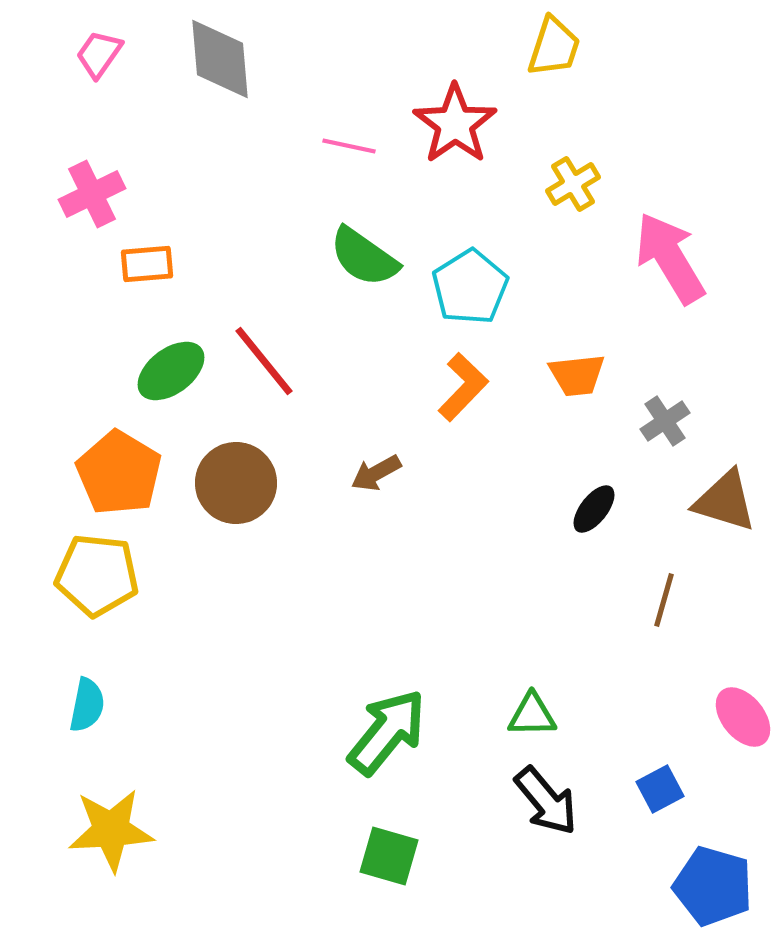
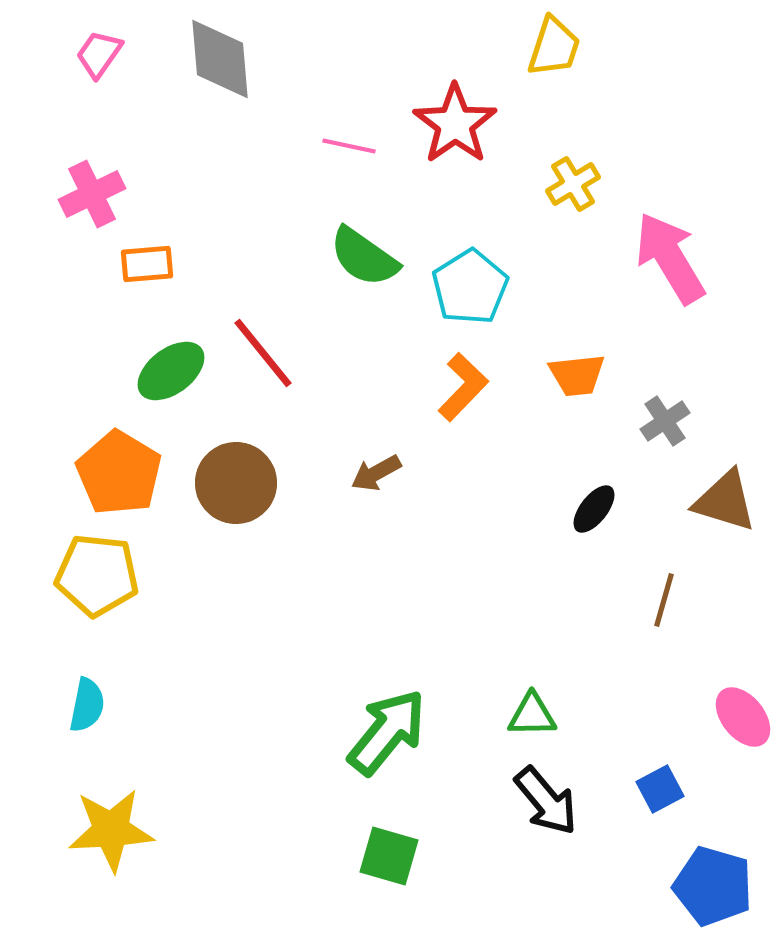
red line: moved 1 px left, 8 px up
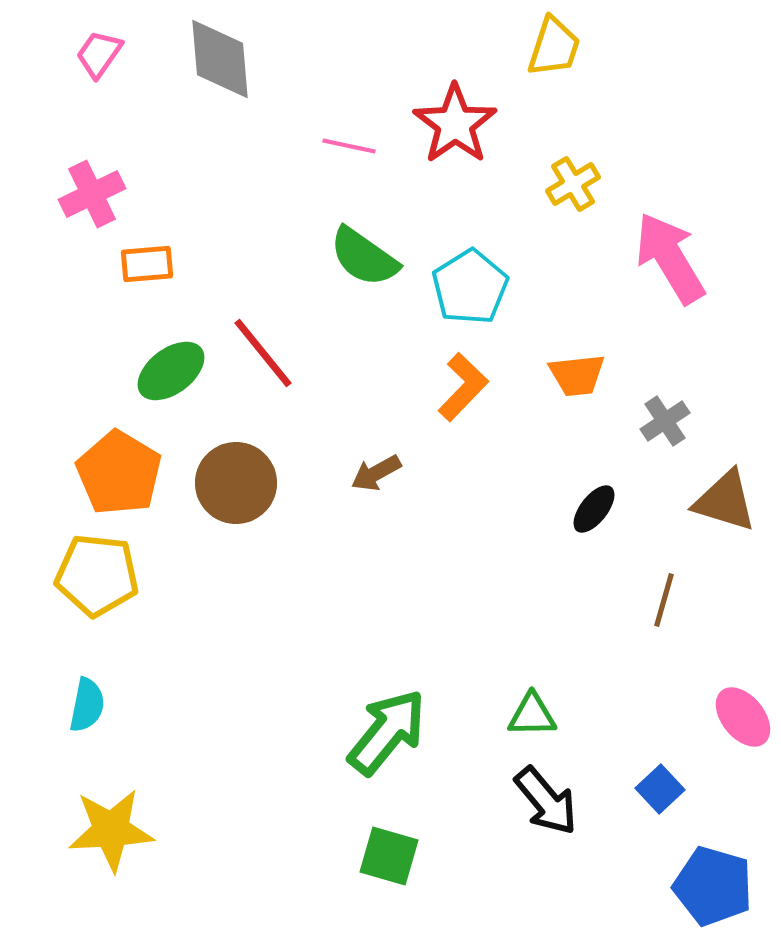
blue square: rotated 15 degrees counterclockwise
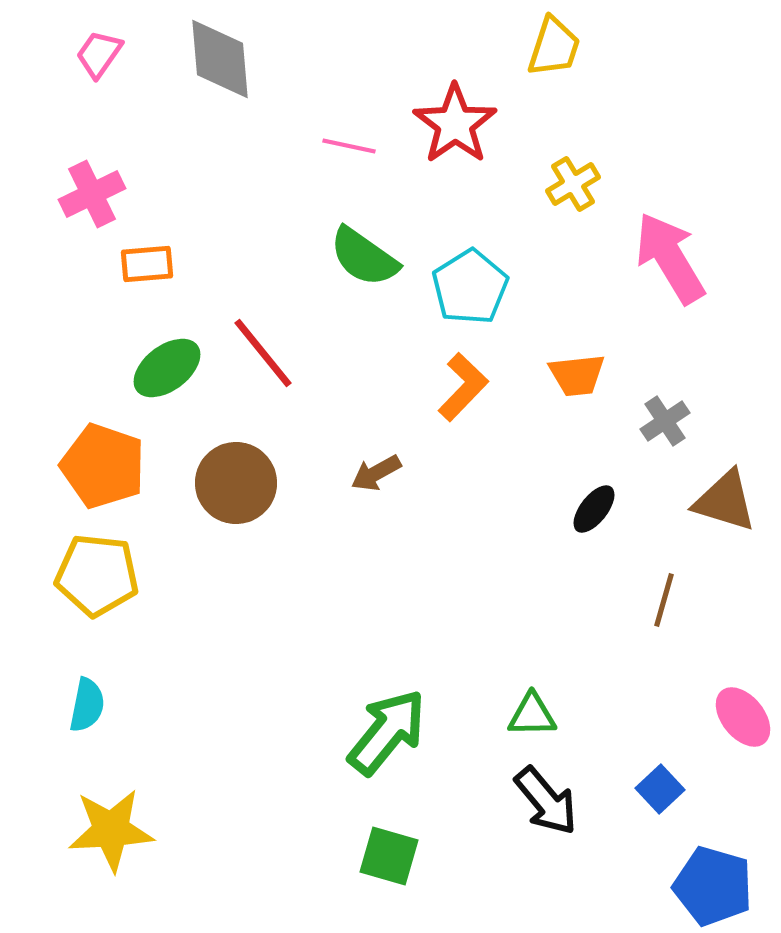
green ellipse: moved 4 px left, 3 px up
orange pentagon: moved 16 px left, 7 px up; rotated 12 degrees counterclockwise
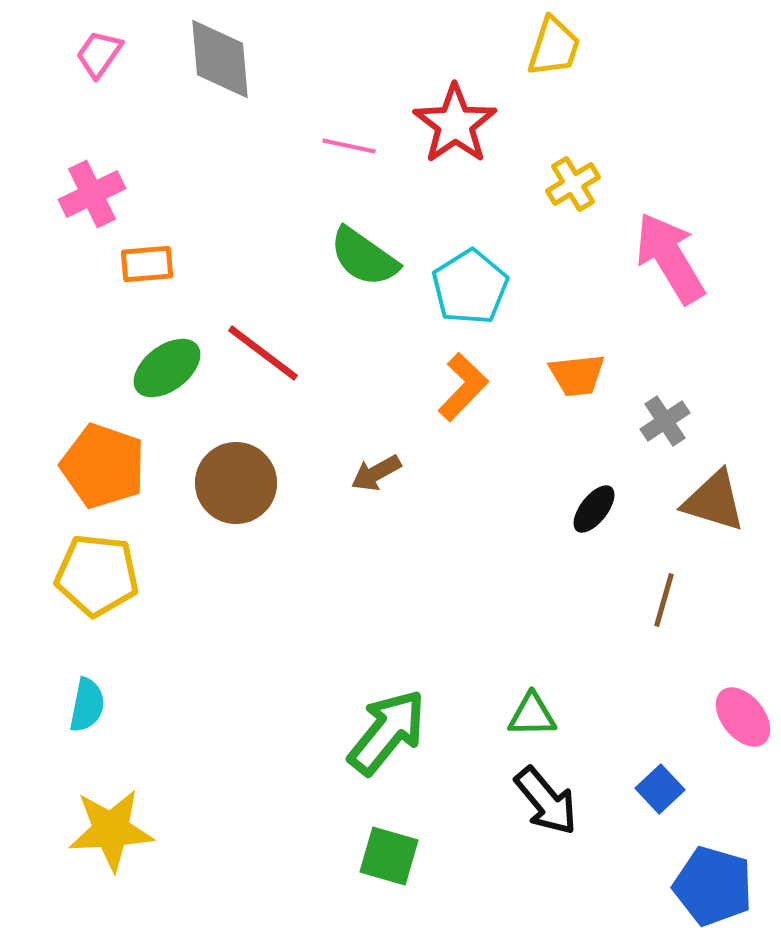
red line: rotated 14 degrees counterclockwise
brown triangle: moved 11 px left
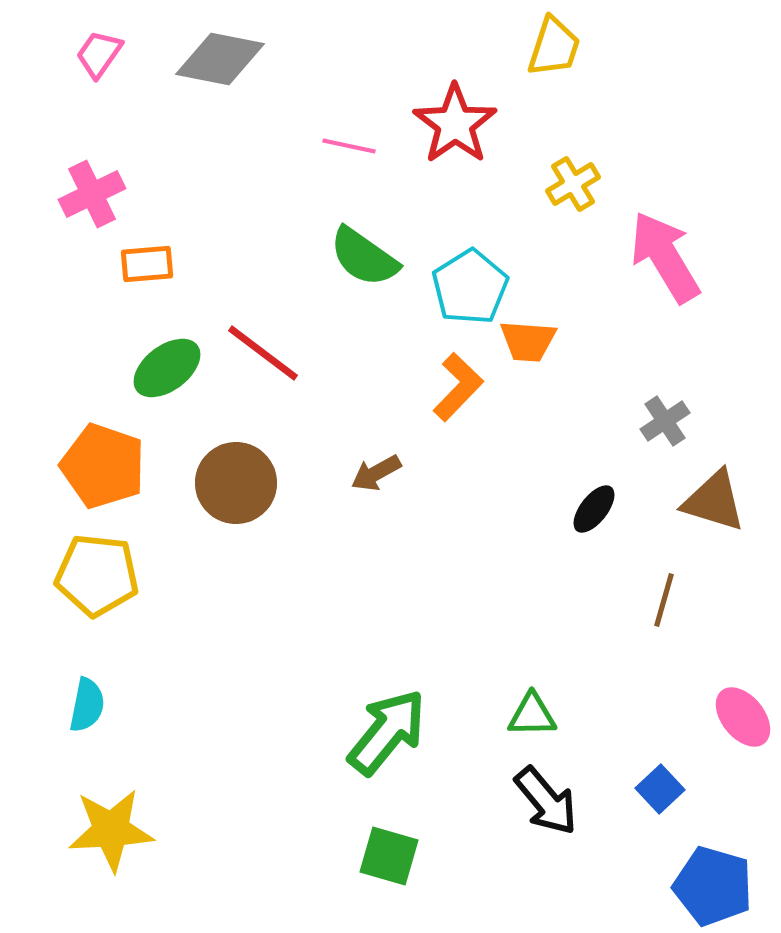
gray diamond: rotated 74 degrees counterclockwise
pink arrow: moved 5 px left, 1 px up
orange trapezoid: moved 49 px left, 34 px up; rotated 10 degrees clockwise
orange L-shape: moved 5 px left
